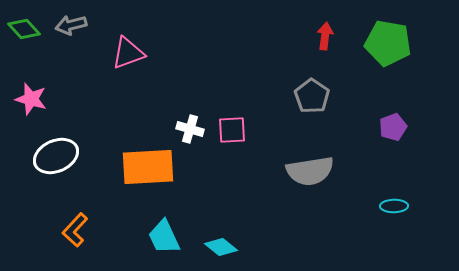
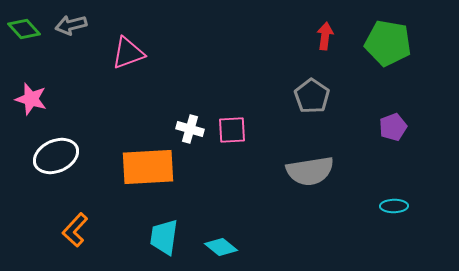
cyan trapezoid: rotated 33 degrees clockwise
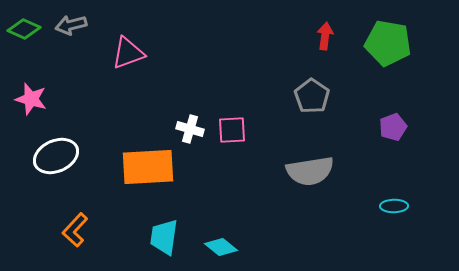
green diamond: rotated 24 degrees counterclockwise
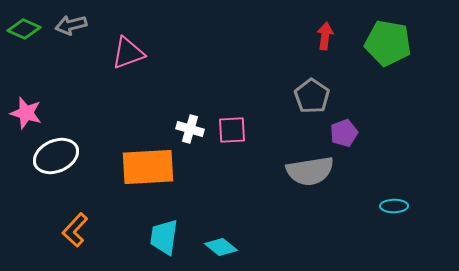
pink star: moved 5 px left, 14 px down
purple pentagon: moved 49 px left, 6 px down
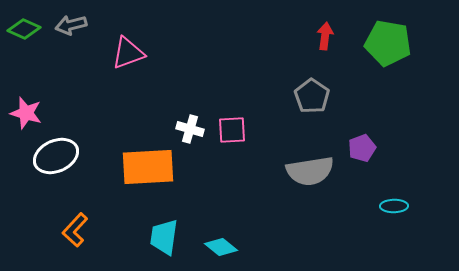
purple pentagon: moved 18 px right, 15 px down
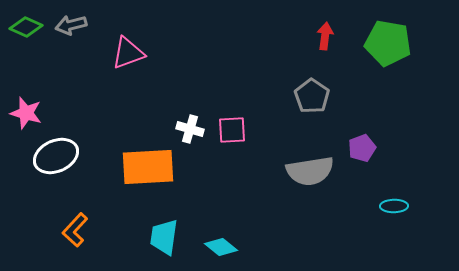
green diamond: moved 2 px right, 2 px up
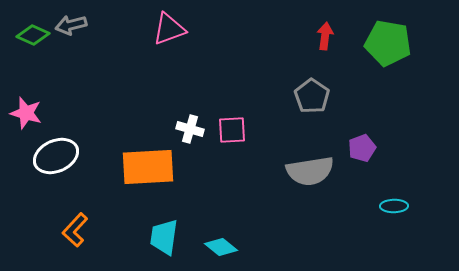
green diamond: moved 7 px right, 8 px down
pink triangle: moved 41 px right, 24 px up
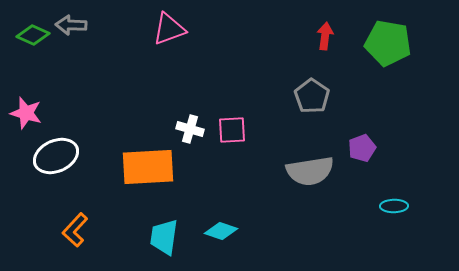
gray arrow: rotated 16 degrees clockwise
cyan diamond: moved 16 px up; rotated 20 degrees counterclockwise
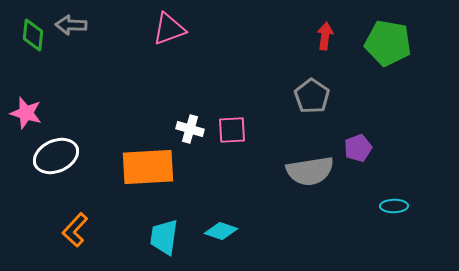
green diamond: rotated 72 degrees clockwise
purple pentagon: moved 4 px left
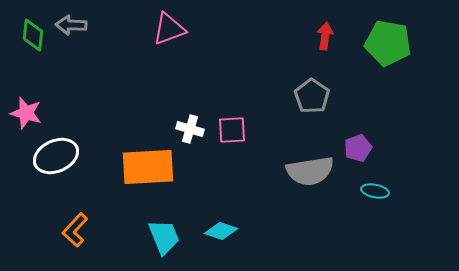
cyan ellipse: moved 19 px left, 15 px up; rotated 12 degrees clockwise
cyan trapezoid: rotated 150 degrees clockwise
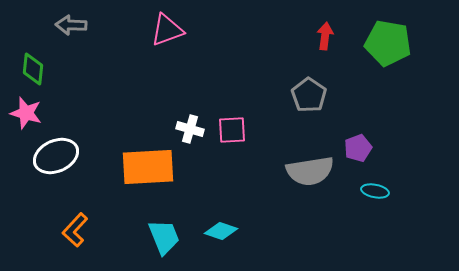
pink triangle: moved 2 px left, 1 px down
green diamond: moved 34 px down
gray pentagon: moved 3 px left, 1 px up
